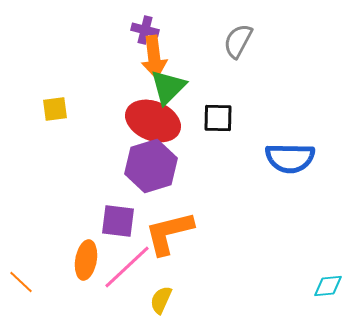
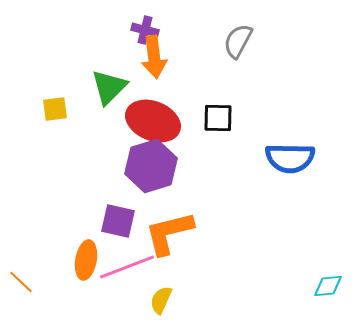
green triangle: moved 59 px left
purple square: rotated 6 degrees clockwise
pink line: rotated 22 degrees clockwise
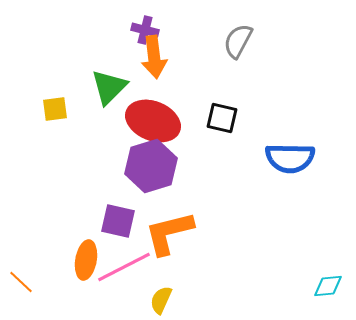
black square: moved 4 px right; rotated 12 degrees clockwise
pink line: moved 3 px left; rotated 6 degrees counterclockwise
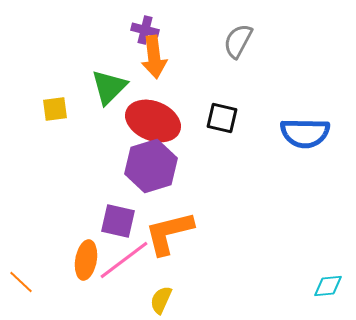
blue semicircle: moved 15 px right, 25 px up
pink line: moved 7 px up; rotated 10 degrees counterclockwise
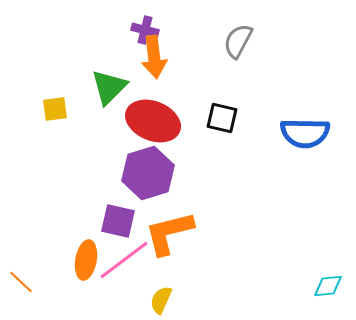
purple hexagon: moved 3 px left, 7 px down
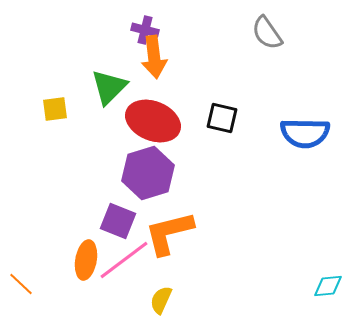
gray semicircle: moved 29 px right, 8 px up; rotated 63 degrees counterclockwise
purple square: rotated 9 degrees clockwise
orange line: moved 2 px down
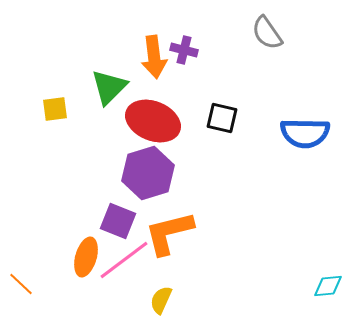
purple cross: moved 39 px right, 20 px down
orange ellipse: moved 3 px up; rotated 6 degrees clockwise
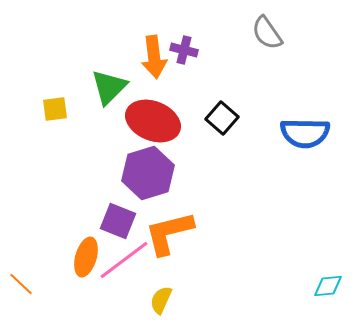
black square: rotated 28 degrees clockwise
